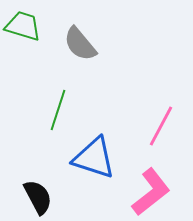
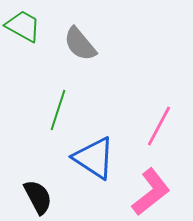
green trapezoid: rotated 12 degrees clockwise
pink line: moved 2 px left
blue triangle: rotated 15 degrees clockwise
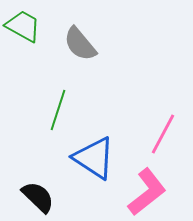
pink line: moved 4 px right, 8 px down
pink L-shape: moved 4 px left
black semicircle: rotated 18 degrees counterclockwise
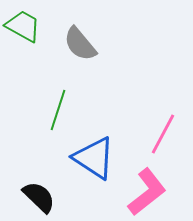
black semicircle: moved 1 px right
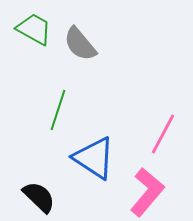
green trapezoid: moved 11 px right, 3 px down
pink L-shape: rotated 12 degrees counterclockwise
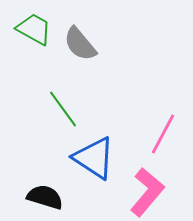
green line: moved 5 px right, 1 px up; rotated 54 degrees counterclockwise
black semicircle: moved 6 px right; rotated 27 degrees counterclockwise
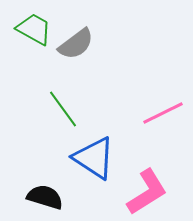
gray semicircle: moved 4 px left; rotated 87 degrees counterclockwise
pink line: moved 21 px up; rotated 36 degrees clockwise
pink L-shape: rotated 18 degrees clockwise
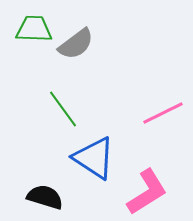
green trapezoid: rotated 27 degrees counterclockwise
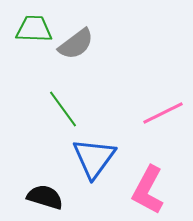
blue triangle: rotated 33 degrees clockwise
pink L-shape: moved 1 px right, 2 px up; rotated 150 degrees clockwise
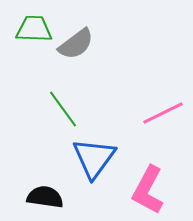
black semicircle: rotated 9 degrees counterclockwise
